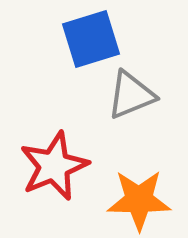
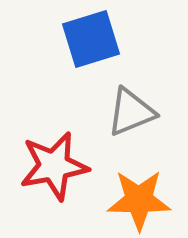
gray triangle: moved 17 px down
red star: rotated 12 degrees clockwise
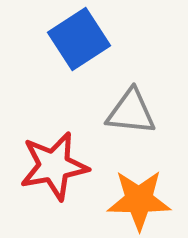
blue square: moved 12 px left; rotated 16 degrees counterclockwise
gray triangle: rotated 28 degrees clockwise
